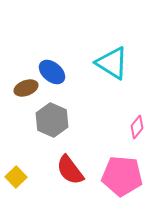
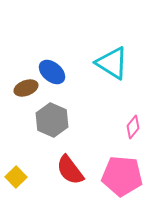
pink diamond: moved 4 px left
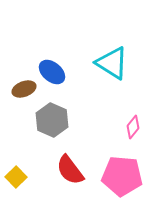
brown ellipse: moved 2 px left, 1 px down
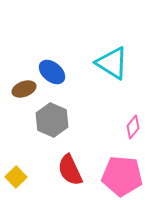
red semicircle: rotated 12 degrees clockwise
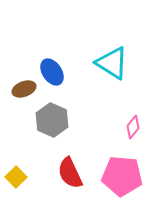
blue ellipse: rotated 16 degrees clockwise
red semicircle: moved 3 px down
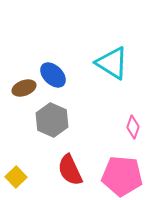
blue ellipse: moved 1 px right, 3 px down; rotated 12 degrees counterclockwise
brown ellipse: moved 1 px up
pink diamond: rotated 20 degrees counterclockwise
red semicircle: moved 3 px up
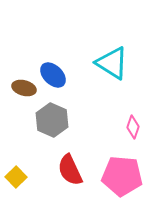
brown ellipse: rotated 35 degrees clockwise
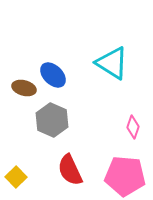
pink pentagon: moved 3 px right
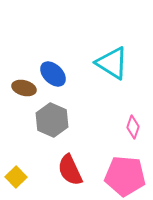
blue ellipse: moved 1 px up
